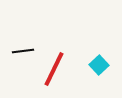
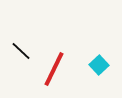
black line: moved 2 px left; rotated 50 degrees clockwise
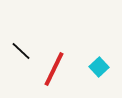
cyan square: moved 2 px down
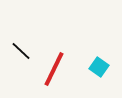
cyan square: rotated 12 degrees counterclockwise
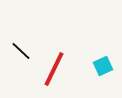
cyan square: moved 4 px right, 1 px up; rotated 30 degrees clockwise
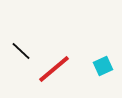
red line: rotated 24 degrees clockwise
